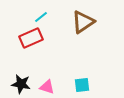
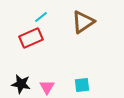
pink triangle: rotated 42 degrees clockwise
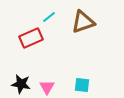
cyan line: moved 8 px right
brown triangle: rotated 15 degrees clockwise
cyan square: rotated 14 degrees clockwise
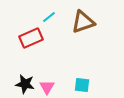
black star: moved 4 px right
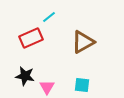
brown triangle: moved 20 px down; rotated 10 degrees counterclockwise
black star: moved 8 px up
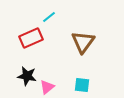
brown triangle: rotated 25 degrees counterclockwise
black star: moved 2 px right
pink triangle: rotated 21 degrees clockwise
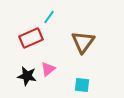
cyan line: rotated 16 degrees counterclockwise
pink triangle: moved 1 px right, 18 px up
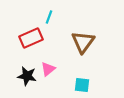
cyan line: rotated 16 degrees counterclockwise
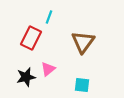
red rectangle: rotated 40 degrees counterclockwise
black star: moved 1 px left, 1 px down; rotated 24 degrees counterclockwise
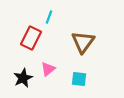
black star: moved 3 px left, 1 px down; rotated 12 degrees counterclockwise
cyan square: moved 3 px left, 6 px up
